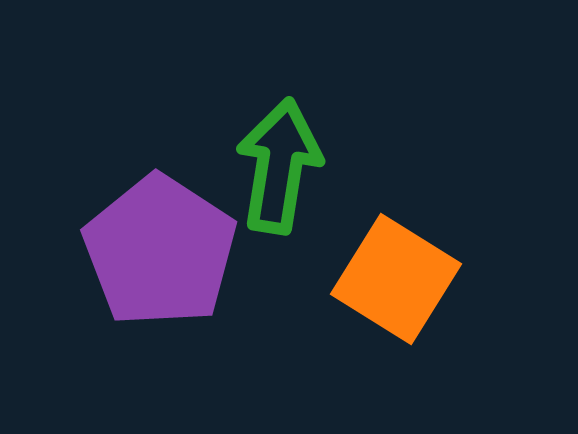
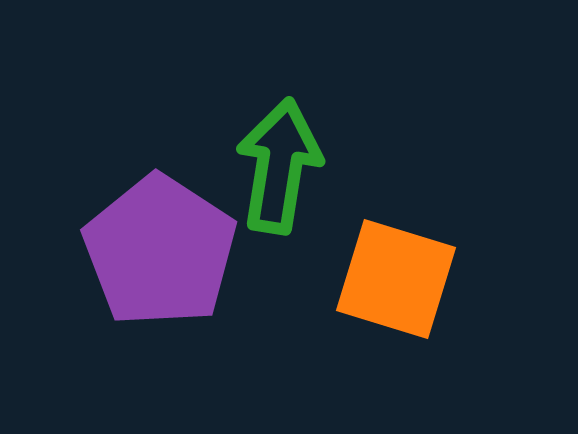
orange square: rotated 15 degrees counterclockwise
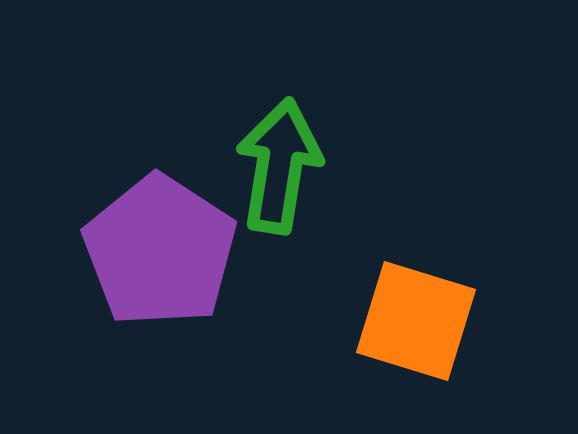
orange square: moved 20 px right, 42 px down
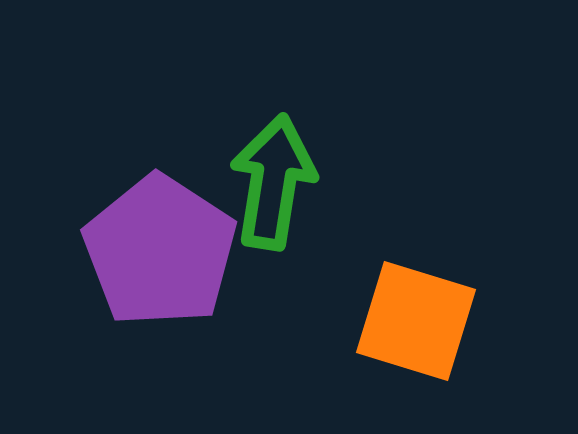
green arrow: moved 6 px left, 16 px down
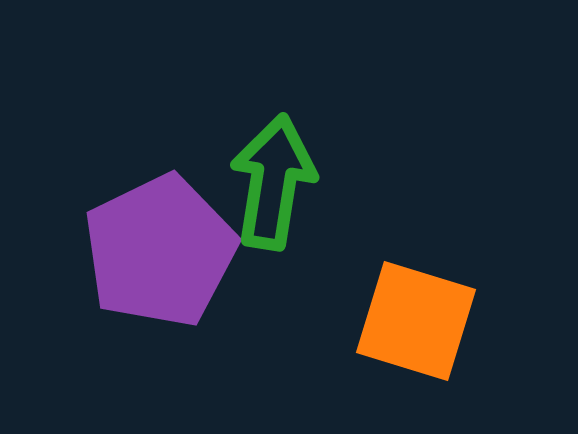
purple pentagon: rotated 13 degrees clockwise
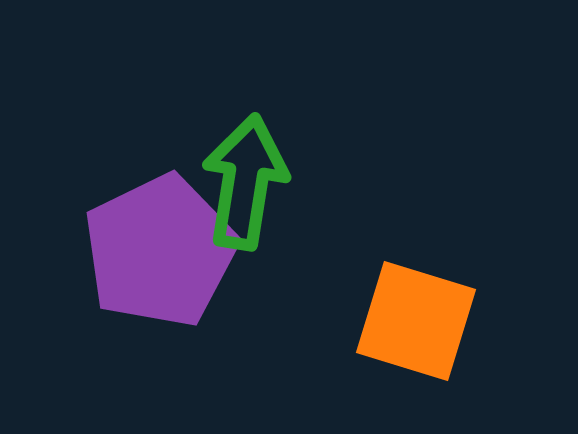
green arrow: moved 28 px left
